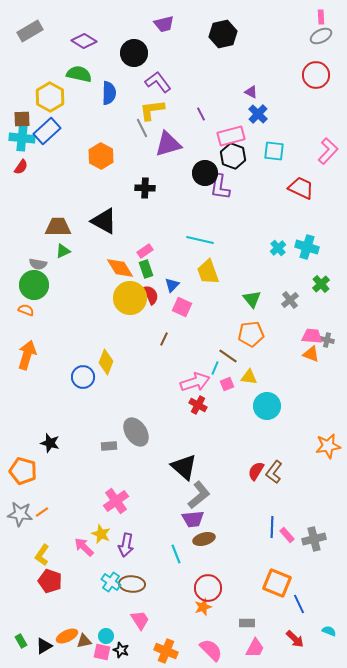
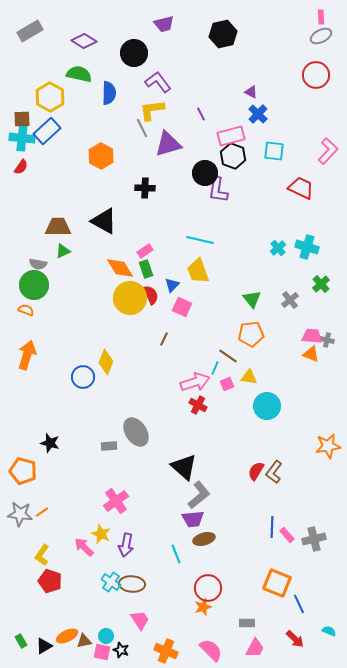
purple L-shape at (220, 187): moved 2 px left, 3 px down
yellow trapezoid at (208, 272): moved 10 px left, 1 px up
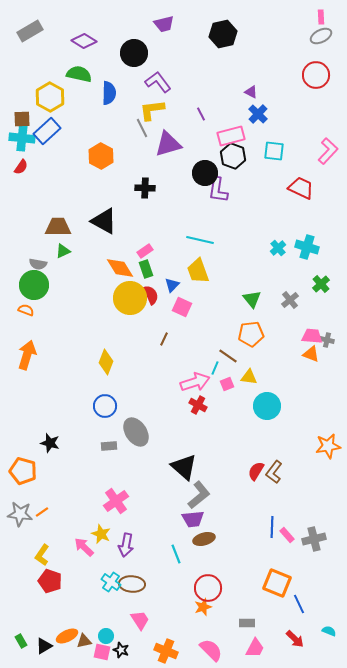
blue circle at (83, 377): moved 22 px right, 29 px down
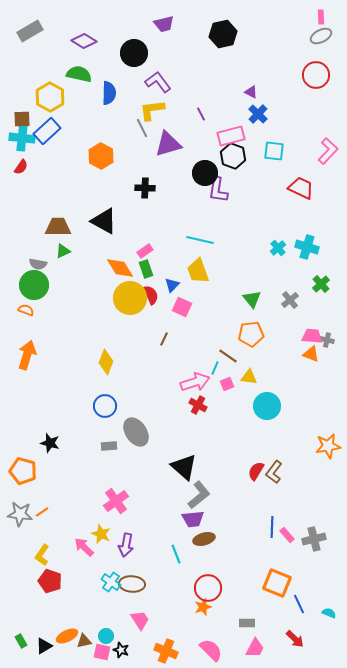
cyan semicircle at (329, 631): moved 18 px up
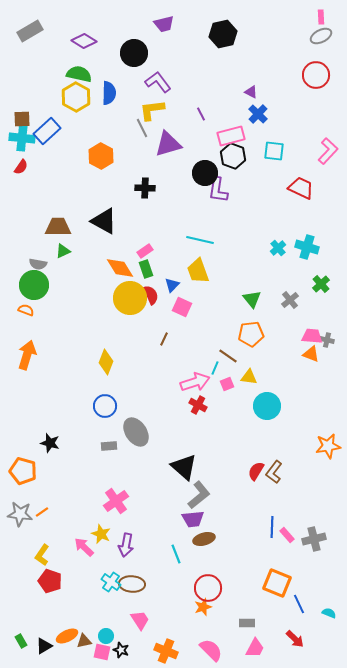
yellow hexagon at (50, 97): moved 26 px right
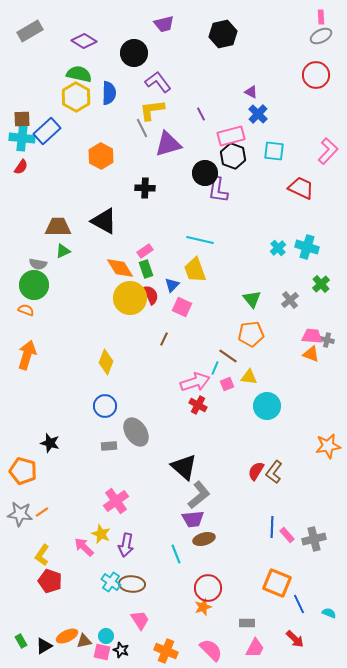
yellow trapezoid at (198, 271): moved 3 px left, 1 px up
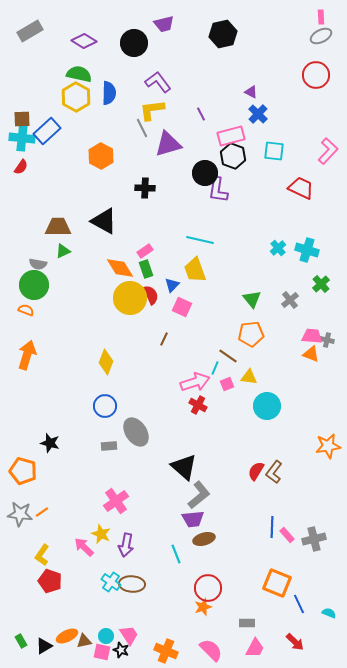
black circle at (134, 53): moved 10 px up
cyan cross at (307, 247): moved 3 px down
pink trapezoid at (140, 620): moved 11 px left, 15 px down
red arrow at (295, 639): moved 3 px down
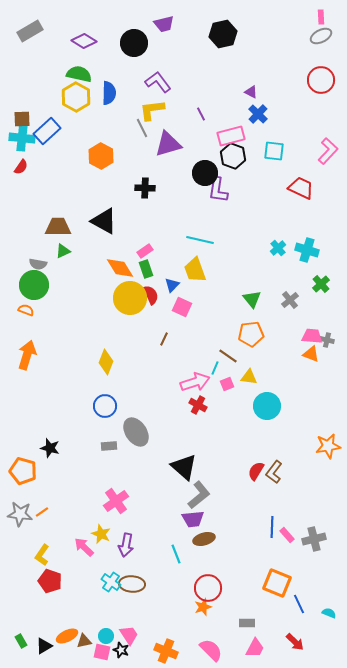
red circle at (316, 75): moved 5 px right, 5 px down
black star at (50, 443): moved 5 px down
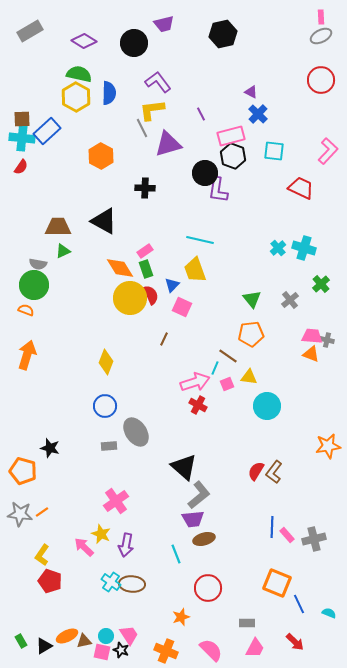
cyan cross at (307, 250): moved 3 px left, 2 px up
orange star at (203, 607): moved 22 px left, 10 px down
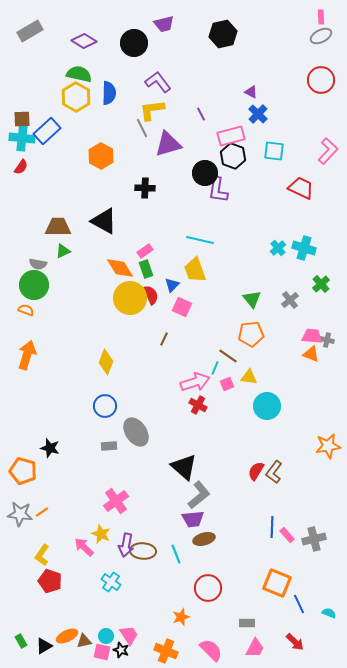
brown ellipse at (132, 584): moved 11 px right, 33 px up
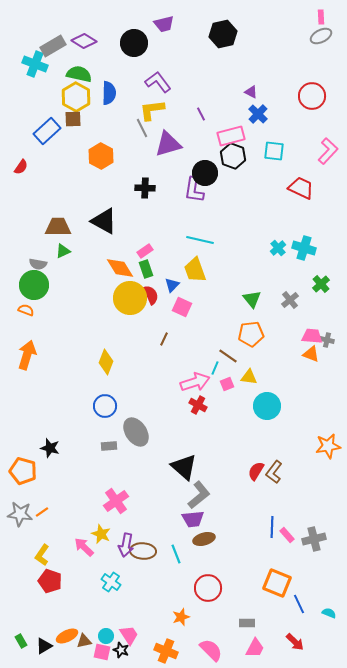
gray rectangle at (30, 31): moved 23 px right, 15 px down
red circle at (321, 80): moved 9 px left, 16 px down
brown square at (22, 119): moved 51 px right
cyan cross at (22, 138): moved 13 px right, 74 px up; rotated 15 degrees clockwise
purple L-shape at (218, 190): moved 24 px left
